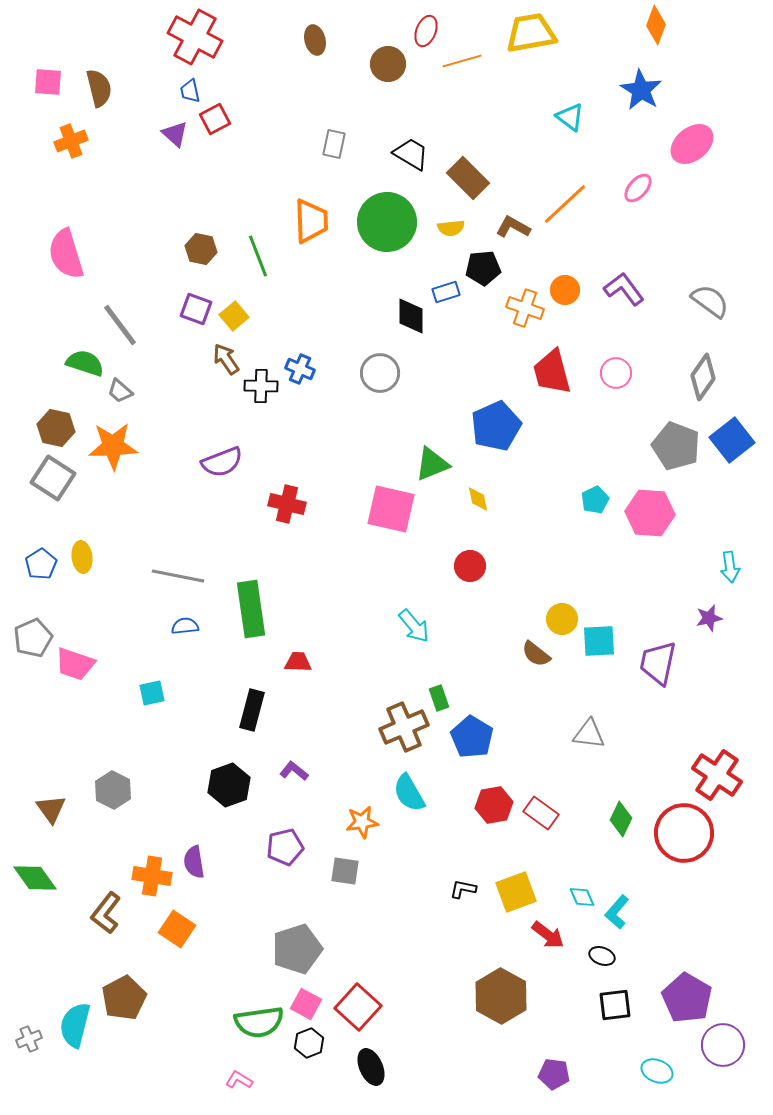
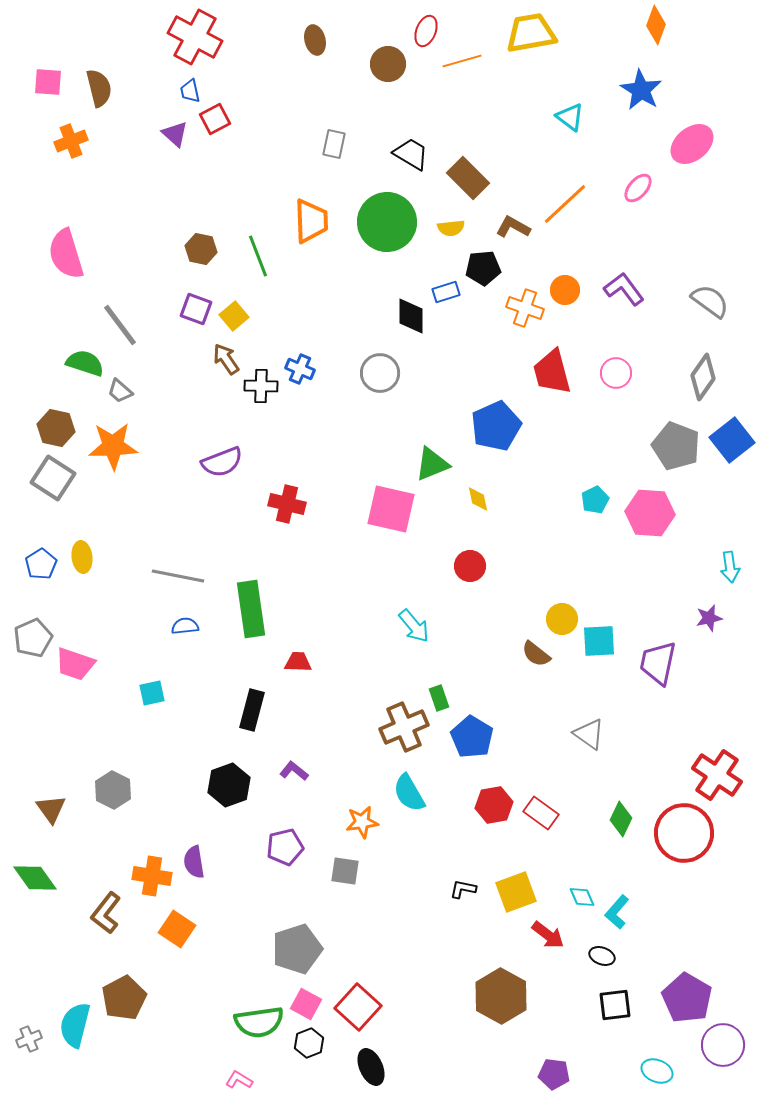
gray triangle at (589, 734): rotated 28 degrees clockwise
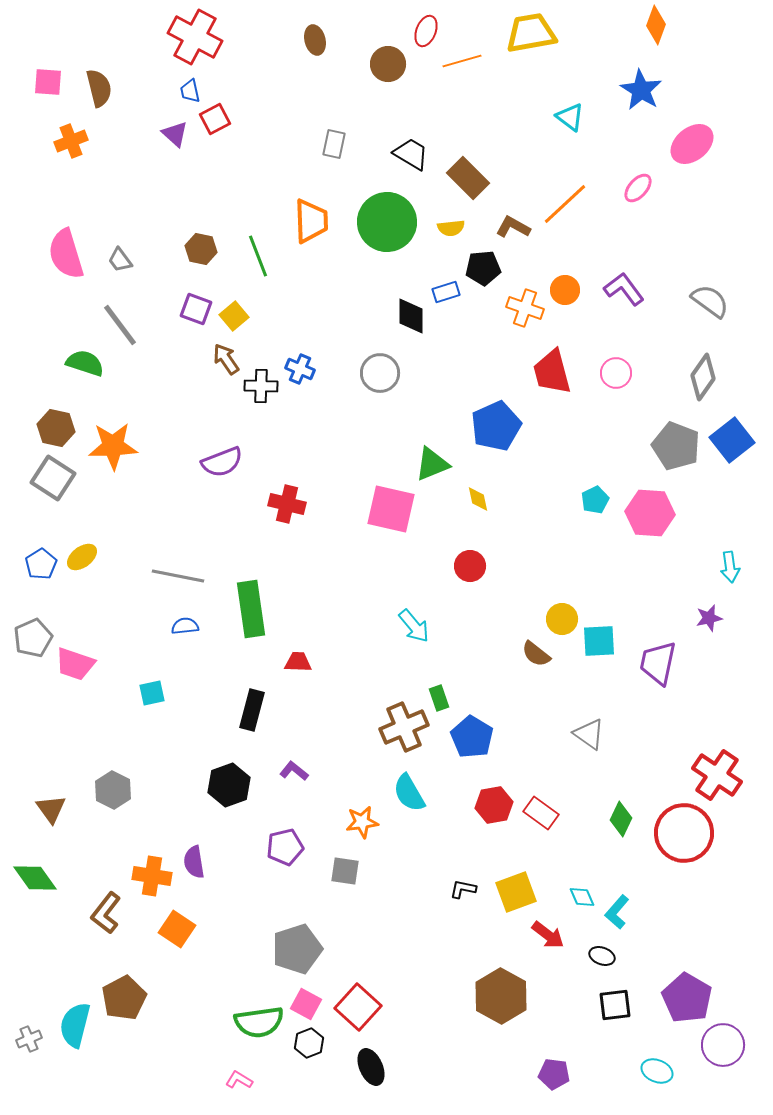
gray trapezoid at (120, 391): moved 131 px up; rotated 12 degrees clockwise
yellow ellipse at (82, 557): rotated 60 degrees clockwise
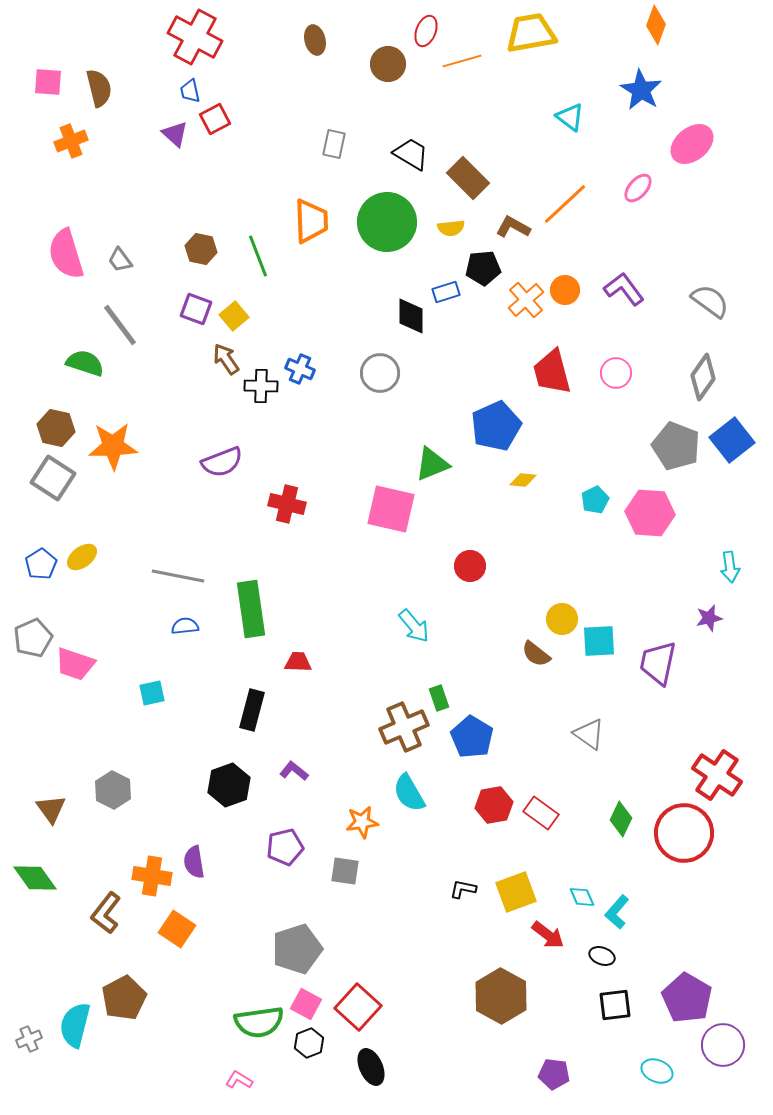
orange cross at (525, 308): moved 1 px right, 8 px up; rotated 30 degrees clockwise
yellow diamond at (478, 499): moved 45 px right, 19 px up; rotated 72 degrees counterclockwise
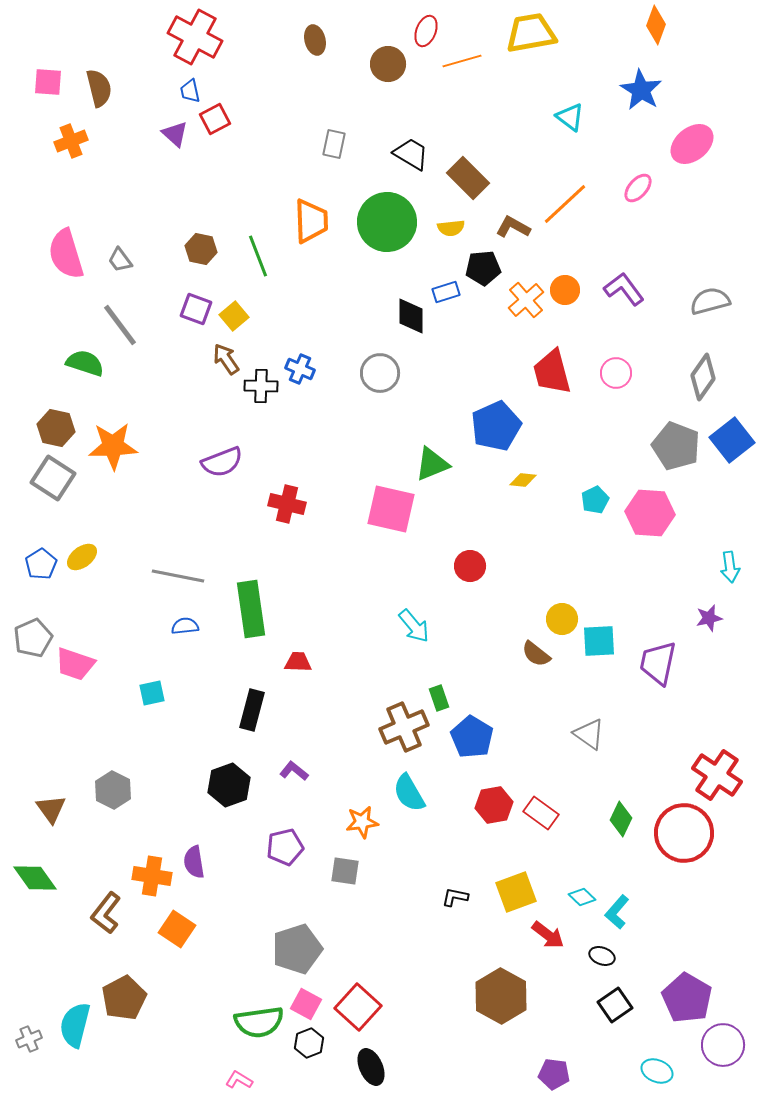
gray semicircle at (710, 301): rotated 51 degrees counterclockwise
black L-shape at (463, 889): moved 8 px left, 8 px down
cyan diamond at (582, 897): rotated 24 degrees counterclockwise
black square at (615, 1005): rotated 28 degrees counterclockwise
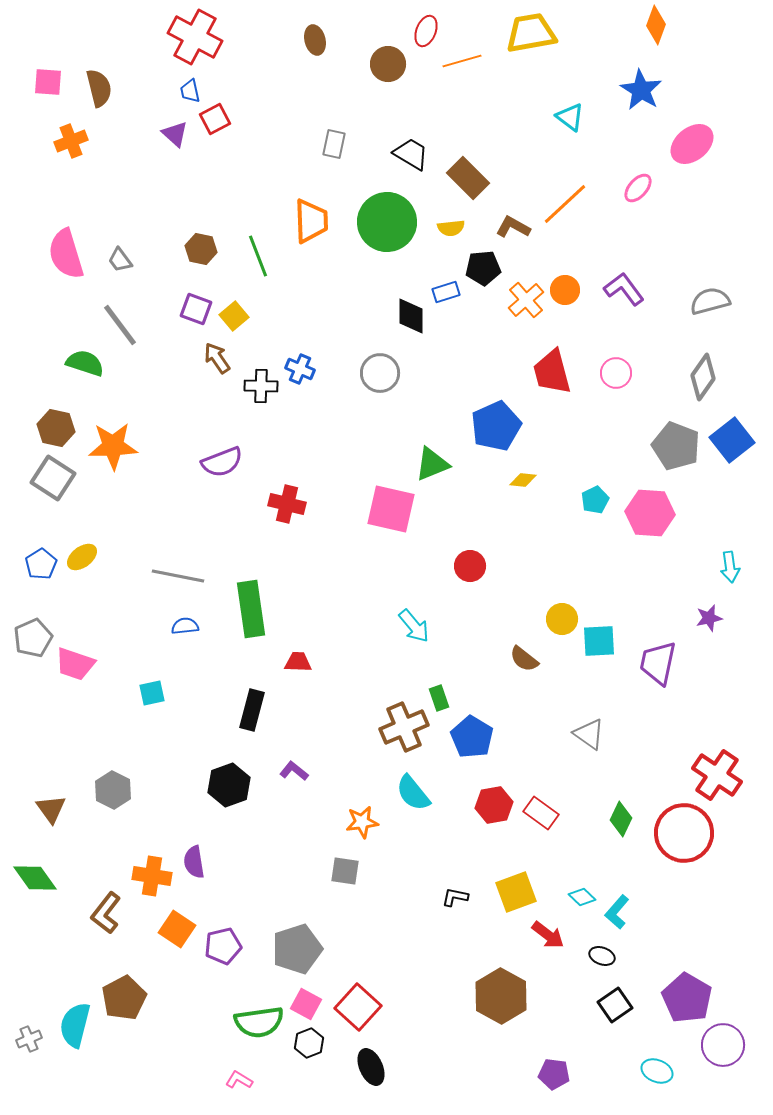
brown arrow at (226, 359): moved 9 px left, 1 px up
brown semicircle at (536, 654): moved 12 px left, 5 px down
cyan semicircle at (409, 793): moved 4 px right; rotated 9 degrees counterclockwise
purple pentagon at (285, 847): moved 62 px left, 99 px down
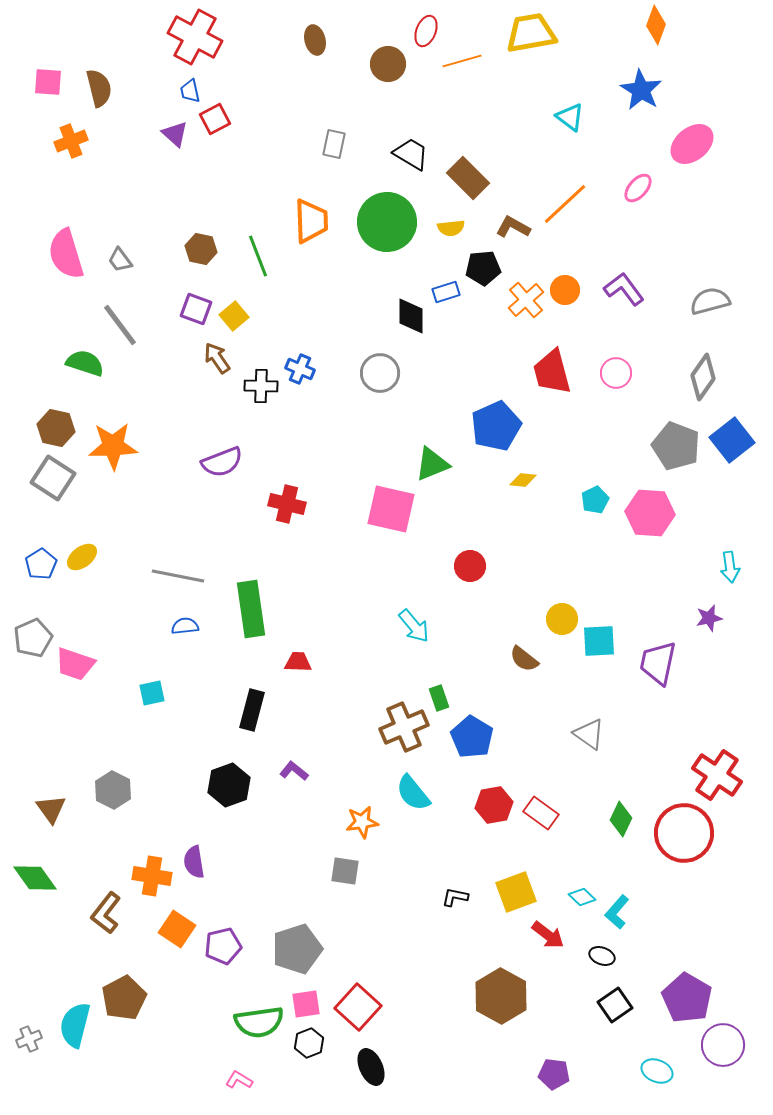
pink square at (306, 1004): rotated 36 degrees counterclockwise
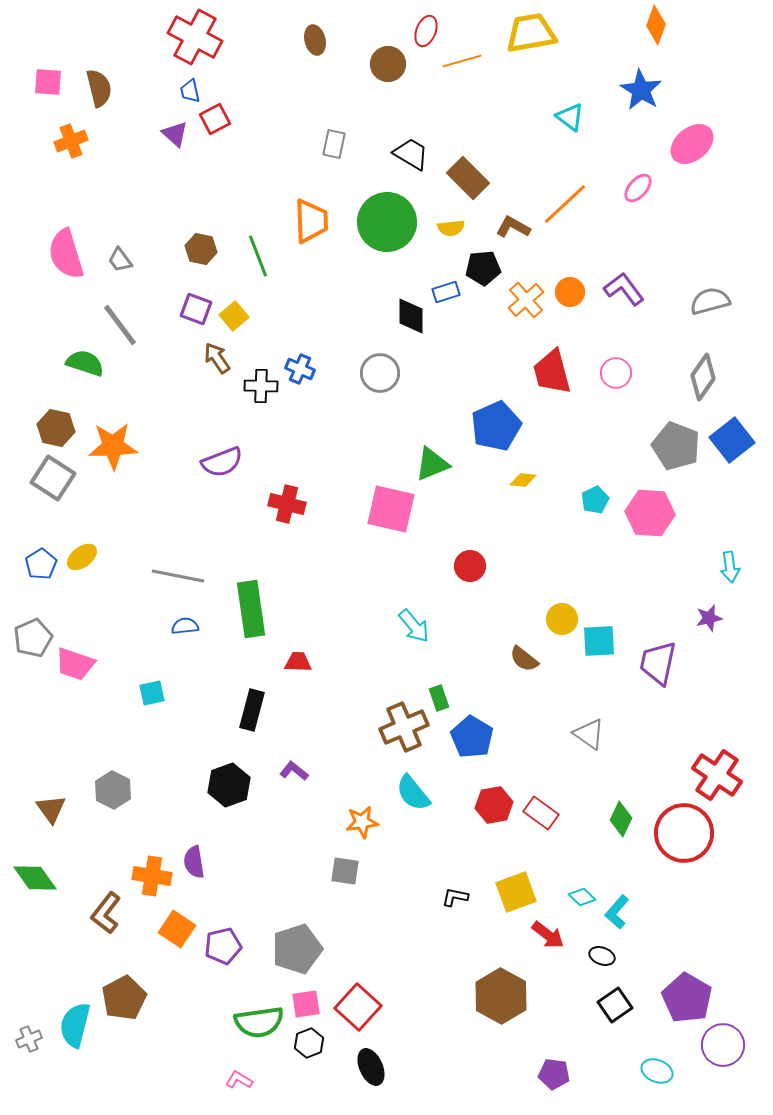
orange circle at (565, 290): moved 5 px right, 2 px down
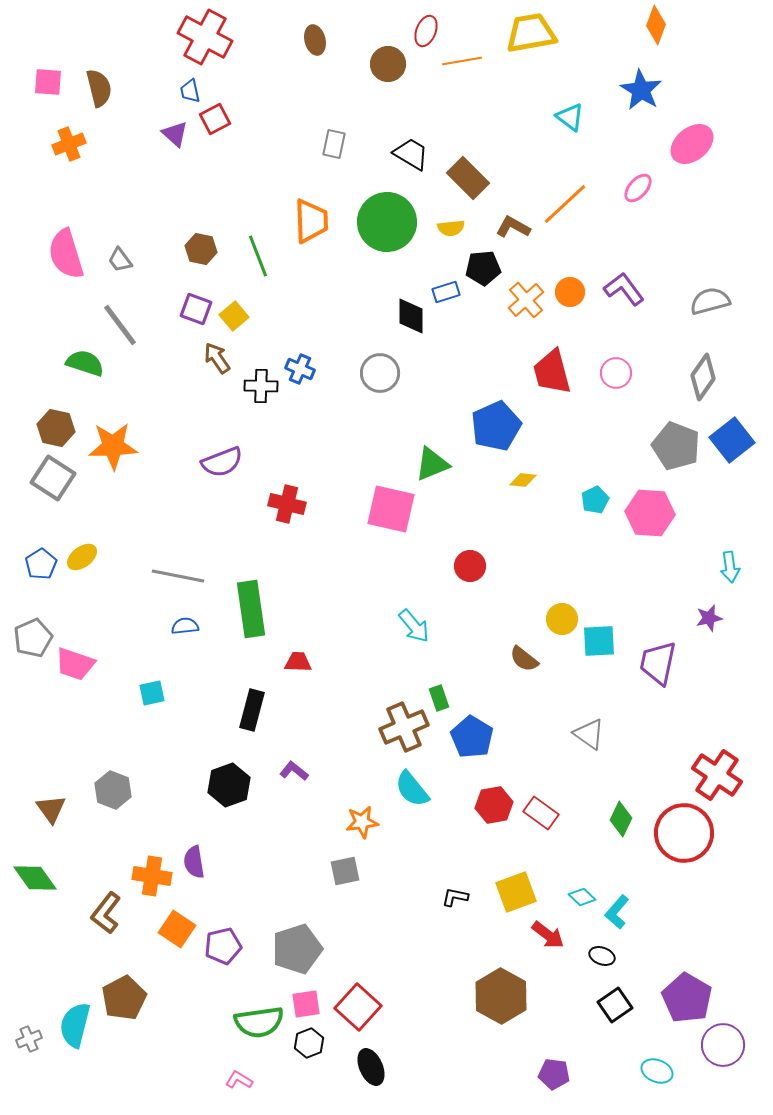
red cross at (195, 37): moved 10 px right
orange line at (462, 61): rotated 6 degrees clockwise
orange cross at (71, 141): moved 2 px left, 3 px down
gray hexagon at (113, 790): rotated 6 degrees counterclockwise
cyan semicircle at (413, 793): moved 1 px left, 4 px up
gray square at (345, 871): rotated 20 degrees counterclockwise
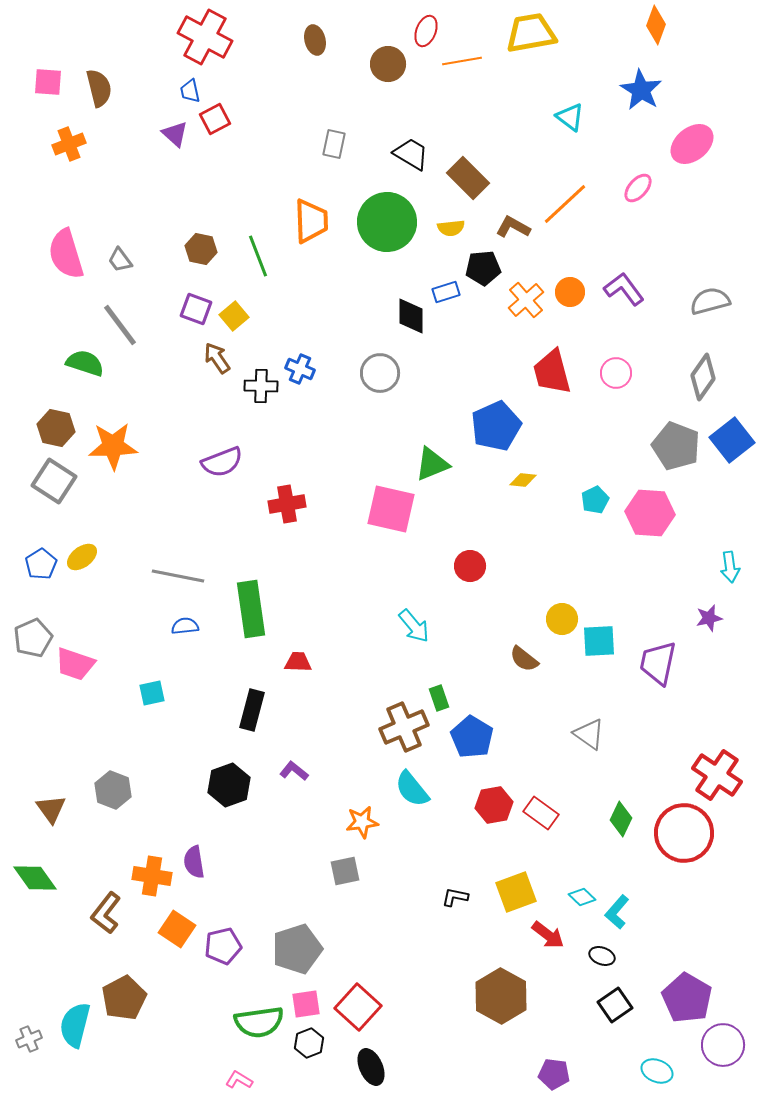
gray square at (53, 478): moved 1 px right, 3 px down
red cross at (287, 504): rotated 24 degrees counterclockwise
